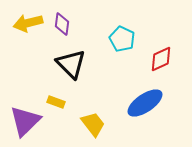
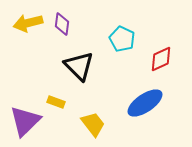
black triangle: moved 8 px right, 2 px down
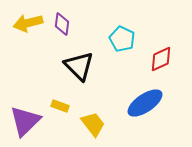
yellow rectangle: moved 4 px right, 4 px down
